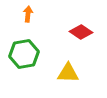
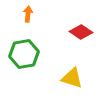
yellow triangle: moved 4 px right, 5 px down; rotated 15 degrees clockwise
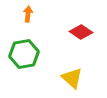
yellow triangle: rotated 25 degrees clockwise
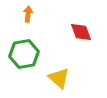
red diamond: rotated 35 degrees clockwise
yellow triangle: moved 13 px left
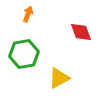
orange arrow: rotated 14 degrees clockwise
yellow triangle: rotated 50 degrees clockwise
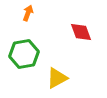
orange arrow: moved 1 px up
yellow triangle: moved 2 px left
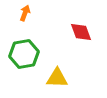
orange arrow: moved 3 px left
yellow triangle: rotated 30 degrees clockwise
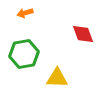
orange arrow: rotated 126 degrees counterclockwise
red diamond: moved 2 px right, 2 px down
